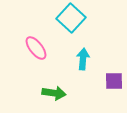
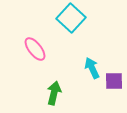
pink ellipse: moved 1 px left, 1 px down
cyan arrow: moved 9 px right, 9 px down; rotated 30 degrees counterclockwise
green arrow: rotated 85 degrees counterclockwise
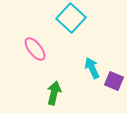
purple square: rotated 24 degrees clockwise
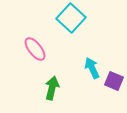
green arrow: moved 2 px left, 5 px up
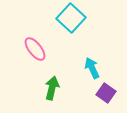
purple square: moved 8 px left, 12 px down; rotated 12 degrees clockwise
